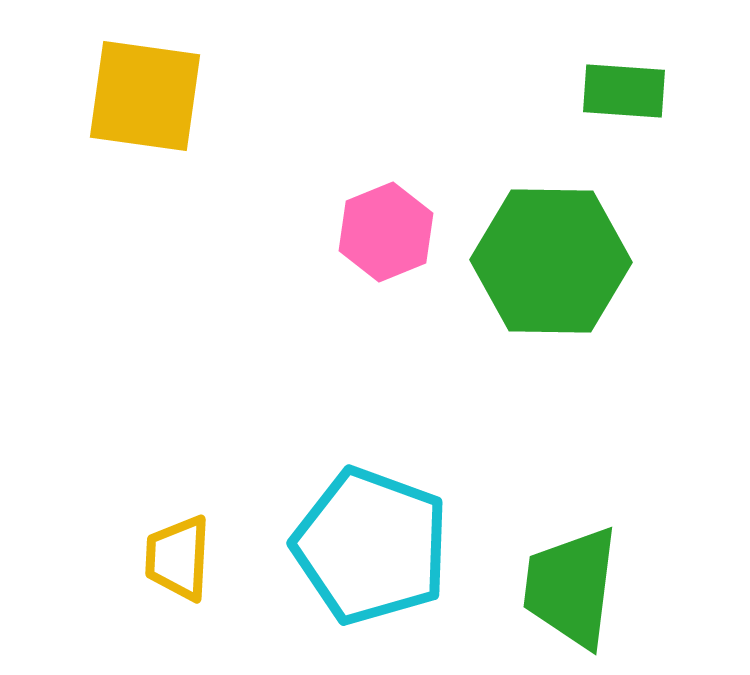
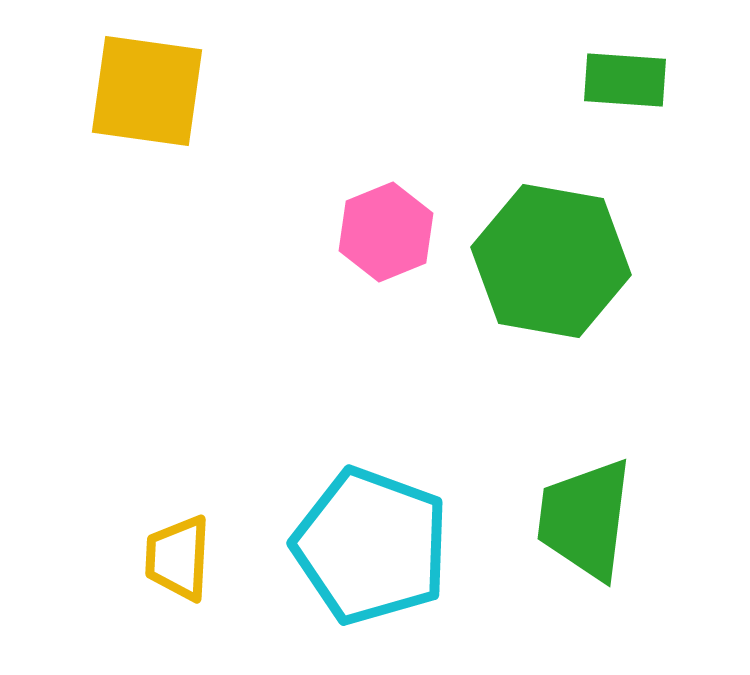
green rectangle: moved 1 px right, 11 px up
yellow square: moved 2 px right, 5 px up
green hexagon: rotated 9 degrees clockwise
green trapezoid: moved 14 px right, 68 px up
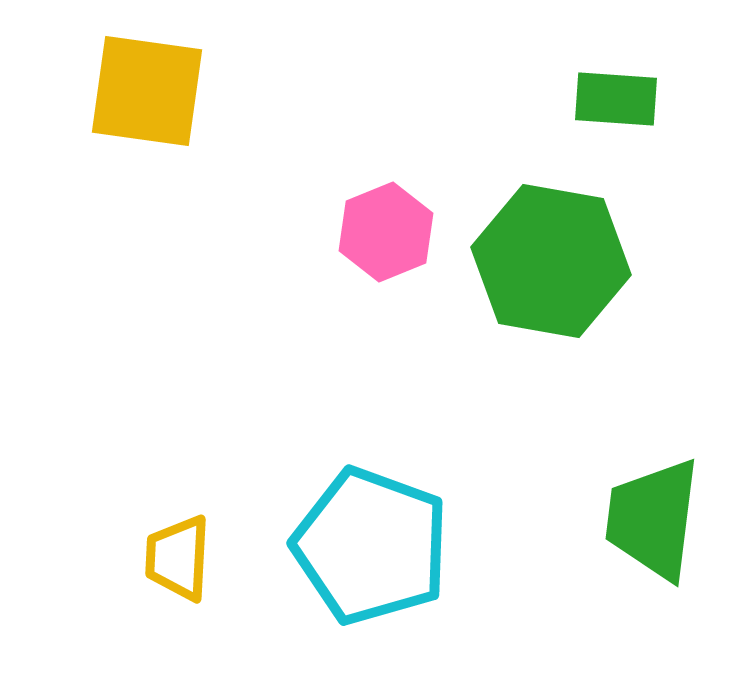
green rectangle: moved 9 px left, 19 px down
green trapezoid: moved 68 px right
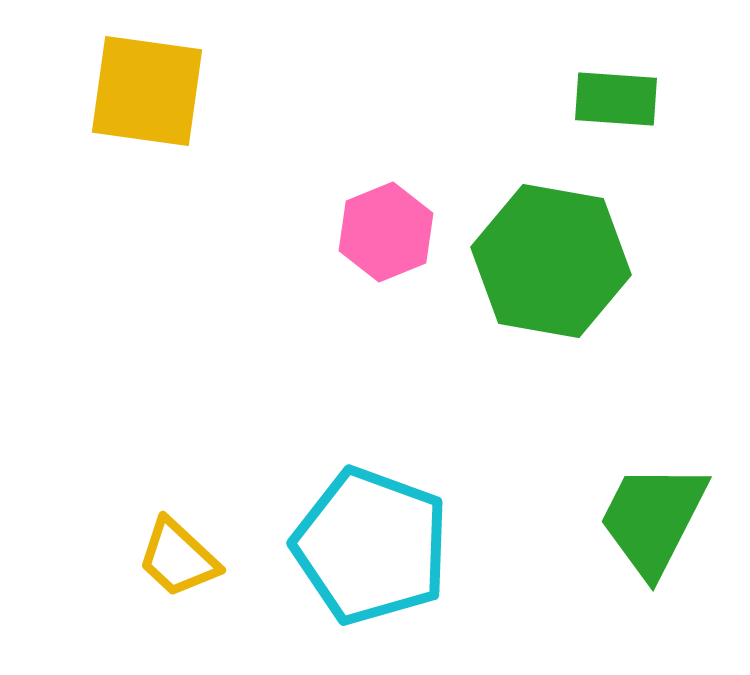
green trapezoid: rotated 20 degrees clockwise
yellow trapezoid: rotated 50 degrees counterclockwise
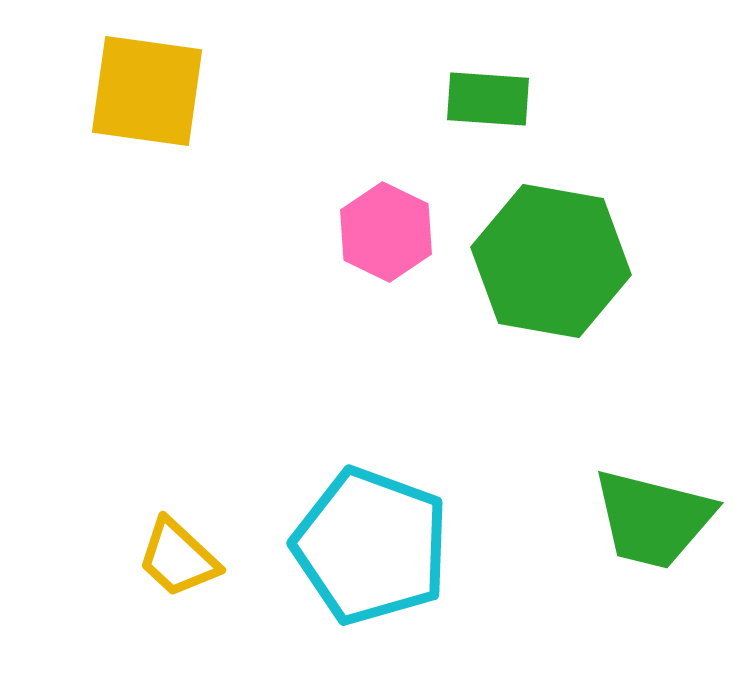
green rectangle: moved 128 px left
pink hexagon: rotated 12 degrees counterclockwise
green trapezoid: rotated 103 degrees counterclockwise
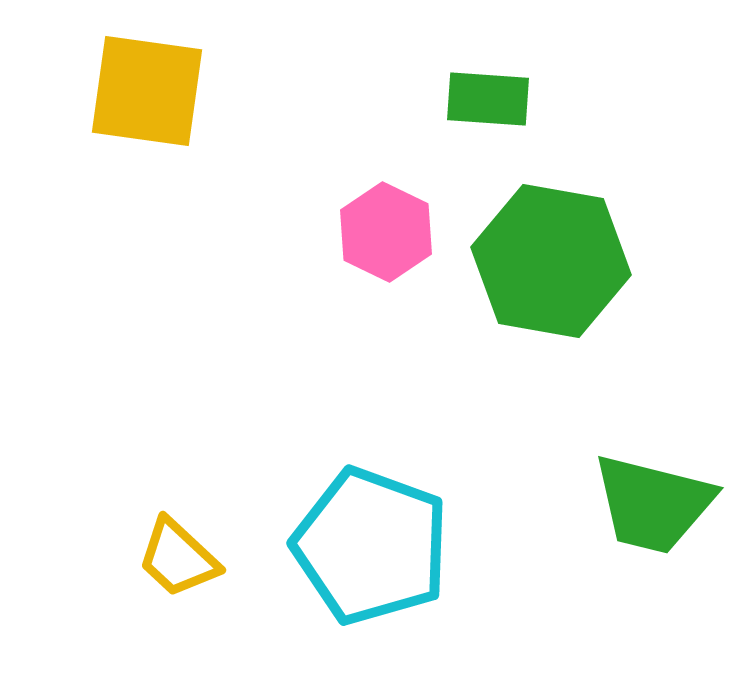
green trapezoid: moved 15 px up
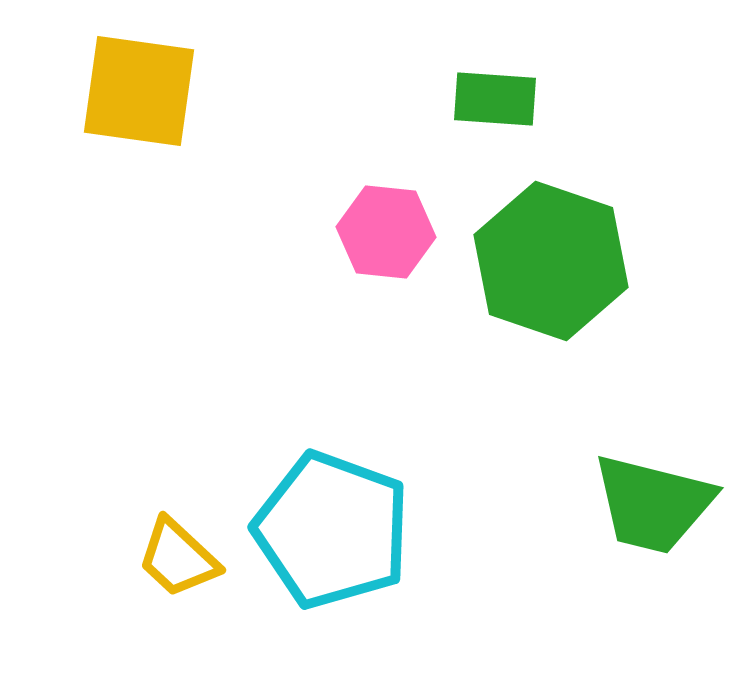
yellow square: moved 8 px left
green rectangle: moved 7 px right
pink hexagon: rotated 20 degrees counterclockwise
green hexagon: rotated 9 degrees clockwise
cyan pentagon: moved 39 px left, 16 px up
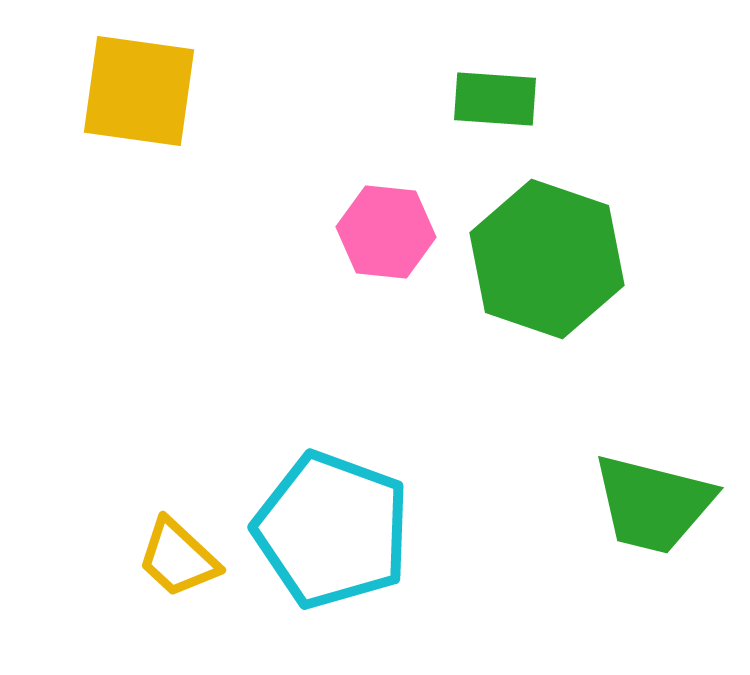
green hexagon: moved 4 px left, 2 px up
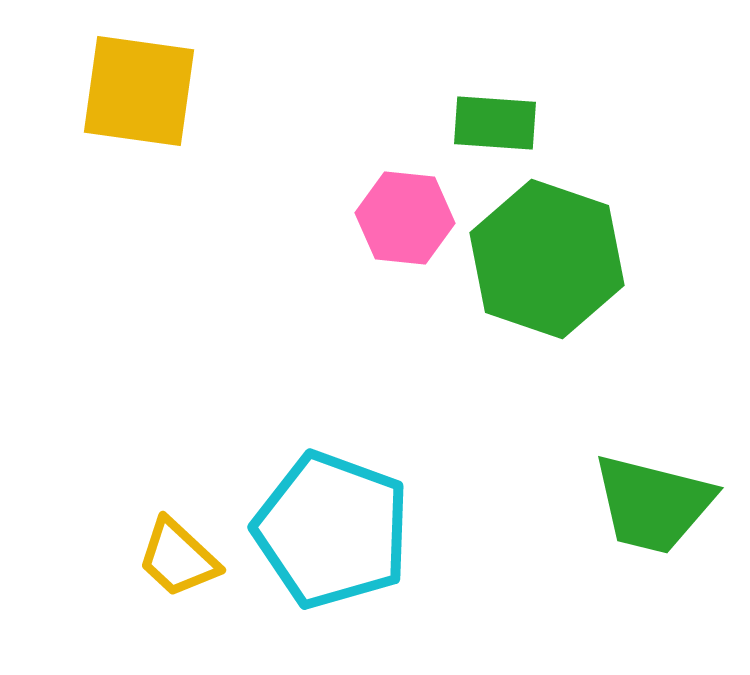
green rectangle: moved 24 px down
pink hexagon: moved 19 px right, 14 px up
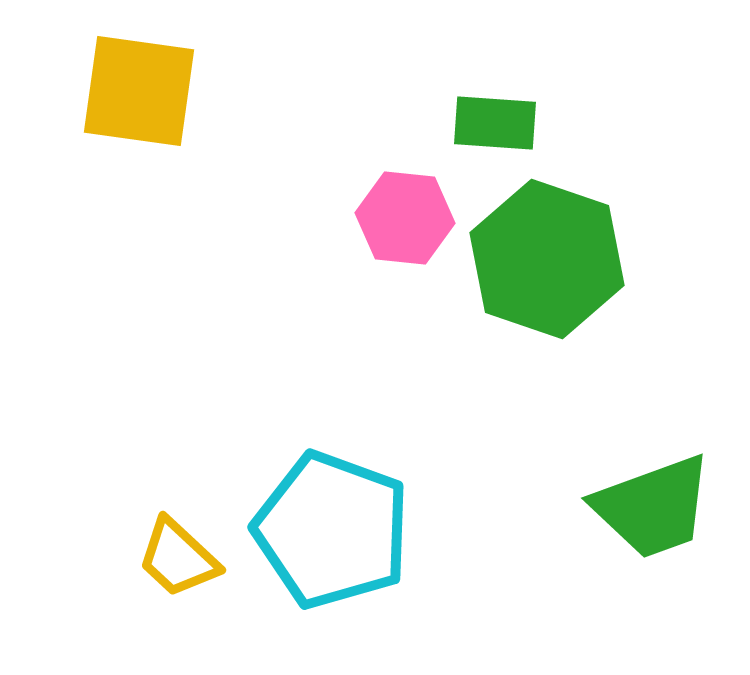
green trapezoid: moved 3 px down; rotated 34 degrees counterclockwise
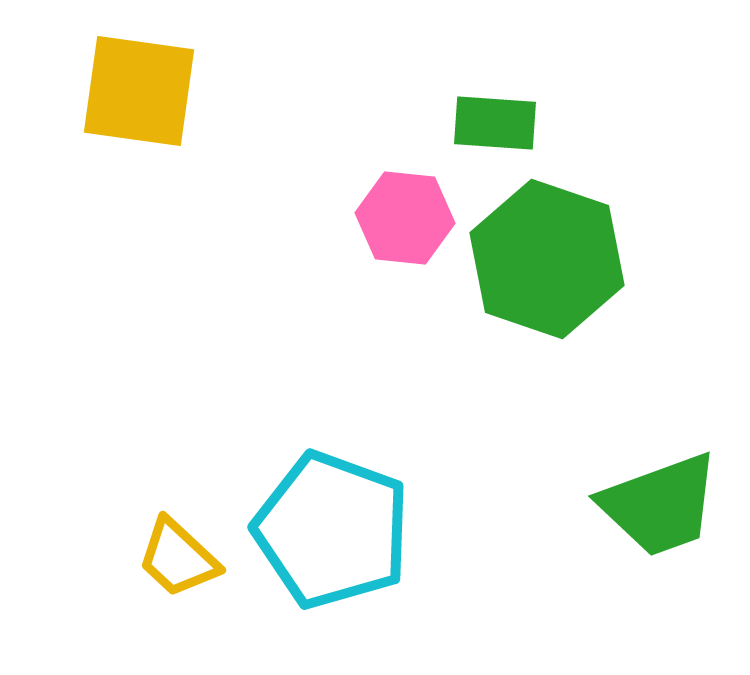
green trapezoid: moved 7 px right, 2 px up
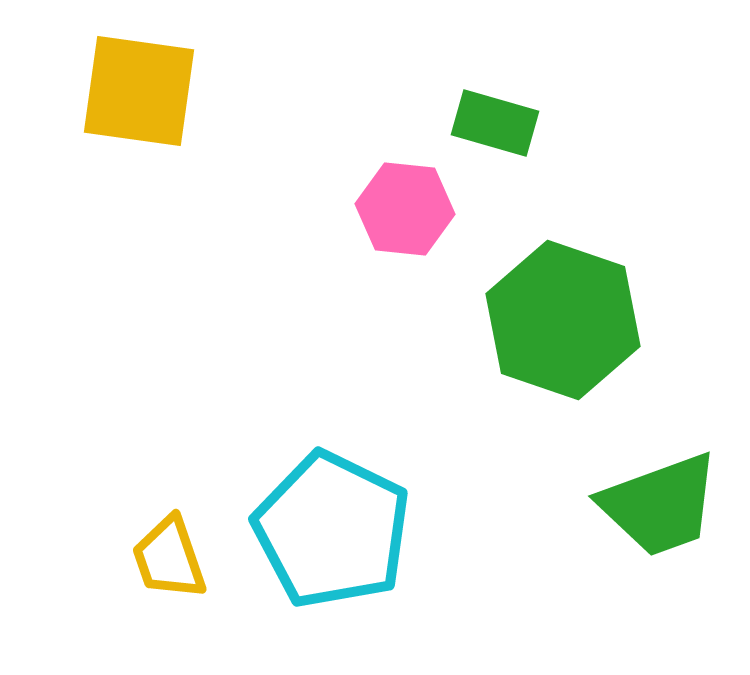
green rectangle: rotated 12 degrees clockwise
pink hexagon: moved 9 px up
green hexagon: moved 16 px right, 61 px down
cyan pentagon: rotated 6 degrees clockwise
yellow trapezoid: moved 9 px left; rotated 28 degrees clockwise
